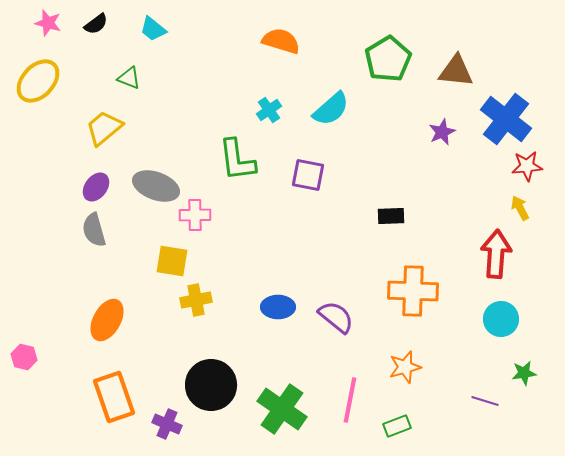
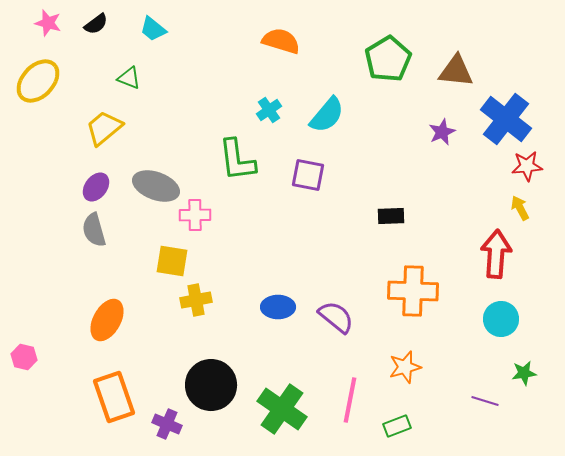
cyan semicircle: moved 4 px left, 6 px down; rotated 9 degrees counterclockwise
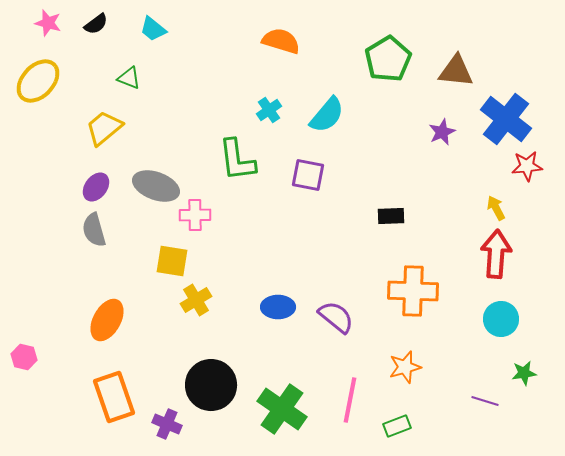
yellow arrow: moved 24 px left
yellow cross: rotated 20 degrees counterclockwise
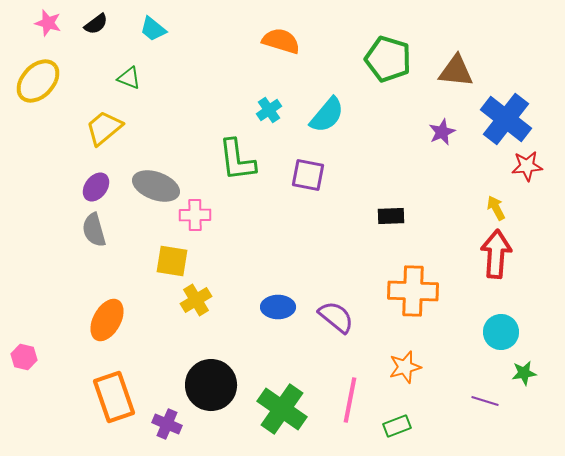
green pentagon: rotated 24 degrees counterclockwise
cyan circle: moved 13 px down
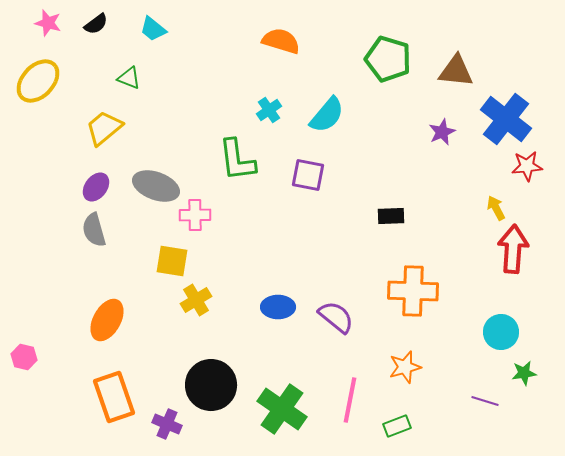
red arrow: moved 17 px right, 5 px up
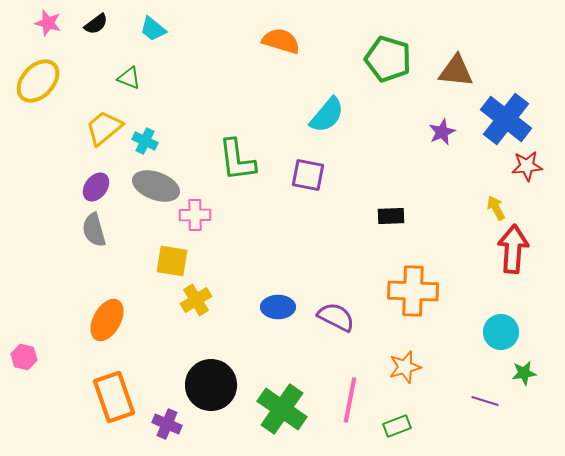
cyan cross: moved 124 px left, 31 px down; rotated 30 degrees counterclockwise
purple semicircle: rotated 12 degrees counterclockwise
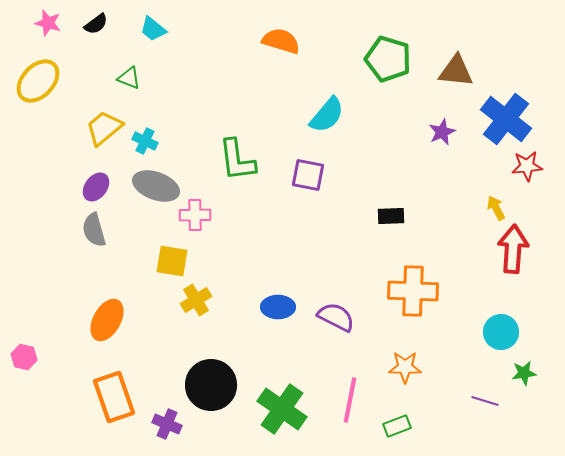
orange star: rotated 16 degrees clockwise
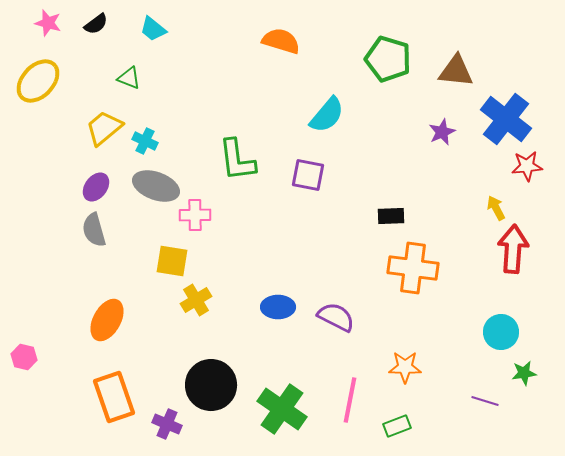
orange cross: moved 23 px up; rotated 6 degrees clockwise
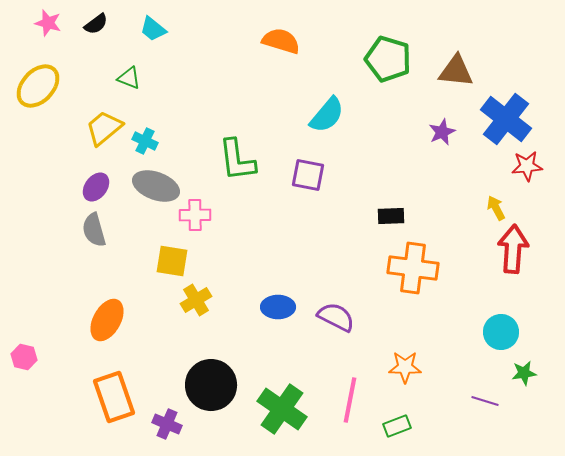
yellow ellipse: moved 5 px down
